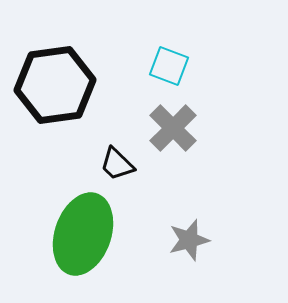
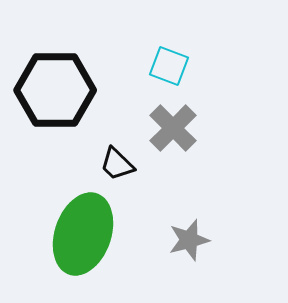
black hexagon: moved 5 px down; rotated 8 degrees clockwise
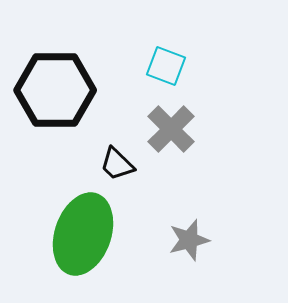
cyan square: moved 3 px left
gray cross: moved 2 px left, 1 px down
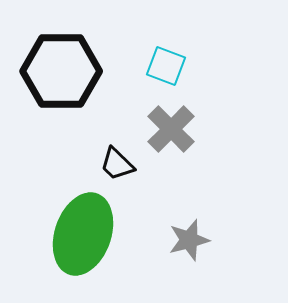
black hexagon: moved 6 px right, 19 px up
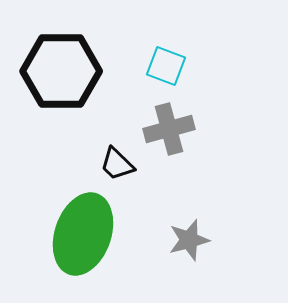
gray cross: moved 2 px left; rotated 30 degrees clockwise
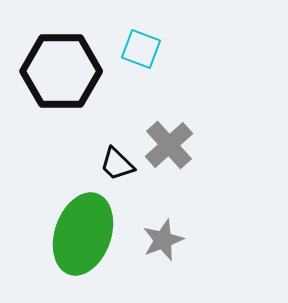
cyan square: moved 25 px left, 17 px up
gray cross: moved 16 px down; rotated 27 degrees counterclockwise
gray star: moved 26 px left; rotated 6 degrees counterclockwise
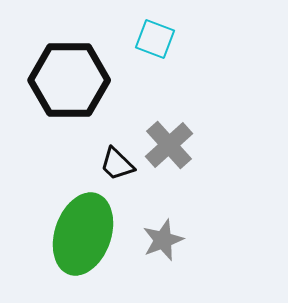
cyan square: moved 14 px right, 10 px up
black hexagon: moved 8 px right, 9 px down
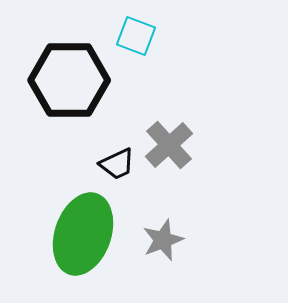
cyan square: moved 19 px left, 3 px up
black trapezoid: rotated 69 degrees counterclockwise
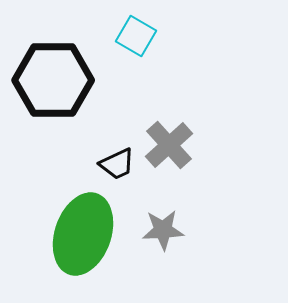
cyan square: rotated 9 degrees clockwise
black hexagon: moved 16 px left
gray star: moved 10 px up; rotated 18 degrees clockwise
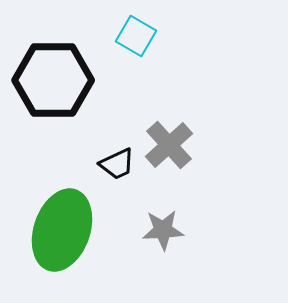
green ellipse: moved 21 px left, 4 px up
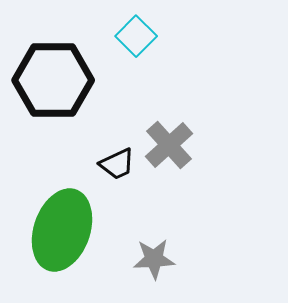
cyan square: rotated 15 degrees clockwise
gray star: moved 9 px left, 29 px down
